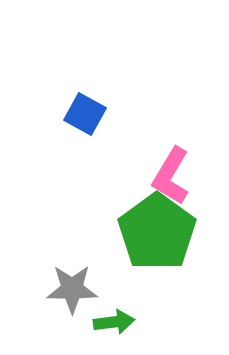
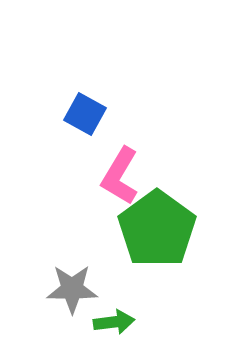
pink L-shape: moved 51 px left
green pentagon: moved 3 px up
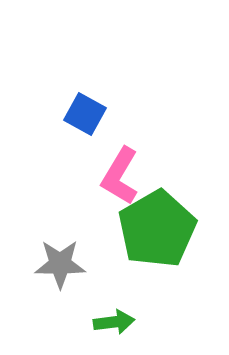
green pentagon: rotated 6 degrees clockwise
gray star: moved 12 px left, 25 px up
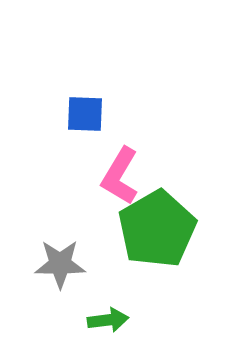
blue square: rotated 27 degrees counterclockwise
green arrow: moved 6 px left, 2 px up
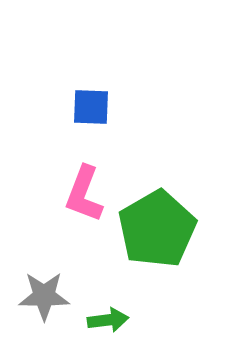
blue square: moved 6 px right, 7 px up
pink L-shape: moved 36 px left, 18 px down; rotated 10 degrees counterclockwise
gray star: moved 16 px left, 32 px down
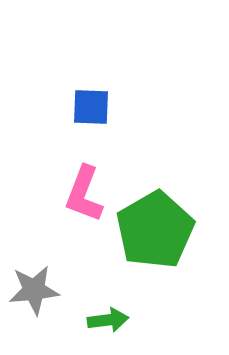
green pentagon: moved 2 px left, 1 px down
gray star: moved 10 px left, 6 px up; rotated 6 degrees counterclockwise
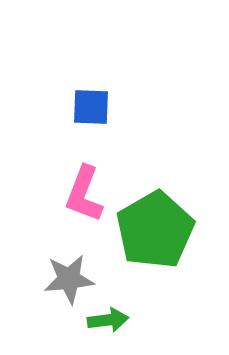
gray star: moved 35 px right, 11 px up
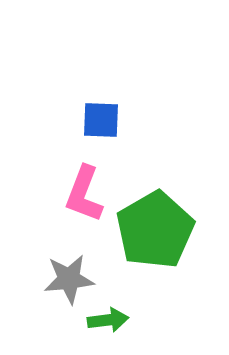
blue square: moved 10 px right, 13 px down
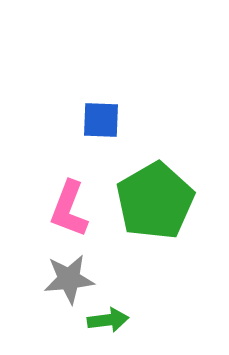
pink L-shape: moved 15 px left, 15 px down
green pentagon: moved 29 px up
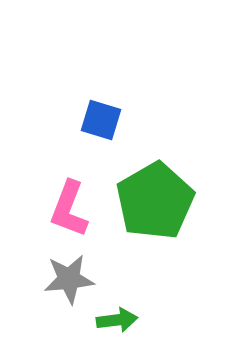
blue square: rotated 15 degrees clockwise
green arrow: moved 9 px right
